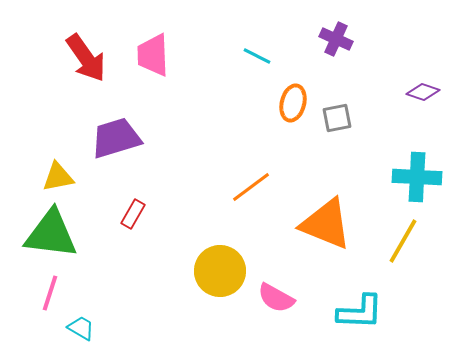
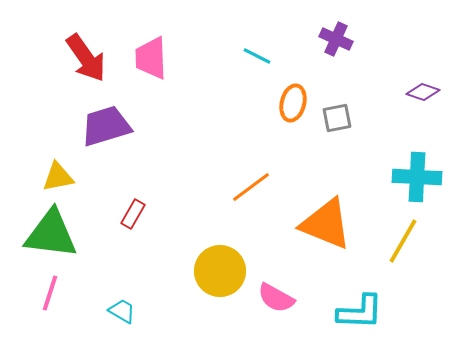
pink trapezoid: moved 2 px left, 3 px down
purple trapezoid: moved 10 px left, 12 px up
cyan trapezoid: moved 41 px right, 17 px up
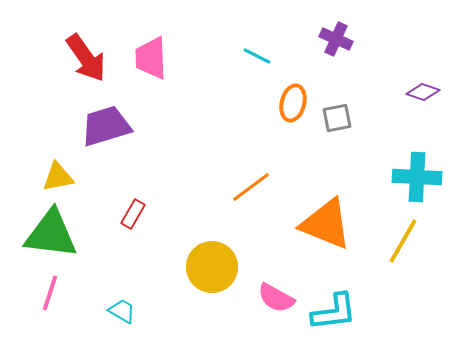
yellow circle: moved 8 px left, 4 px up
cyan L-shape: moved 26 px left; rotated 9 degrees counterclockwise
